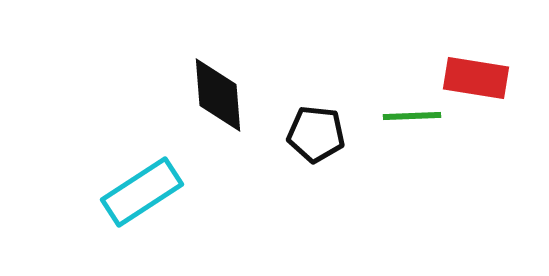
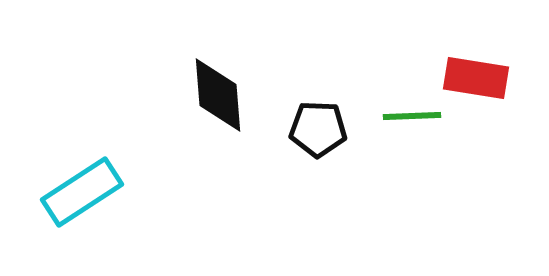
black pentagon: moved 2 px right, 5 px up; rotated 4 degrees counterclockwise
cyan rectangle: moved 60 px left
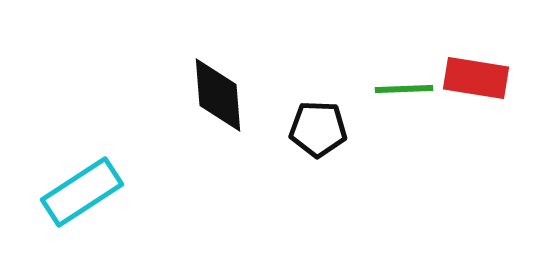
green line: moved 8 px left, 27 px up
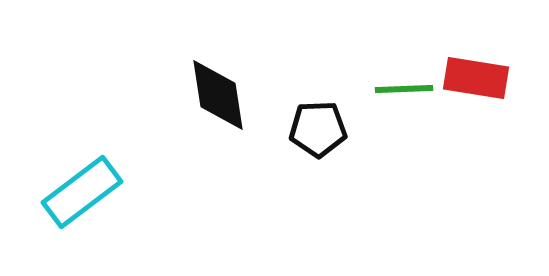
black diamond: rotated 4 degrees counterclockwise
black pentagon: rotated 4 degrees counterclockwise
cyan rectangle: rotated 4 degrees counterclockwise
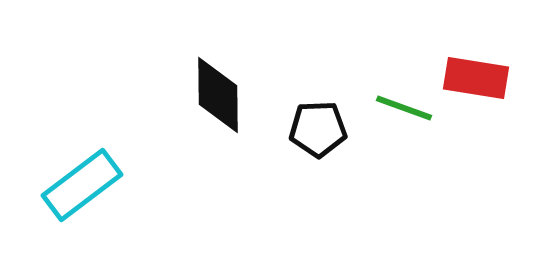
green line: moved 19 px down; rotated 22 degrees clockwise
black diamond: rotated 8 degrees clockwise
cyan rectangle: moved 7 px up
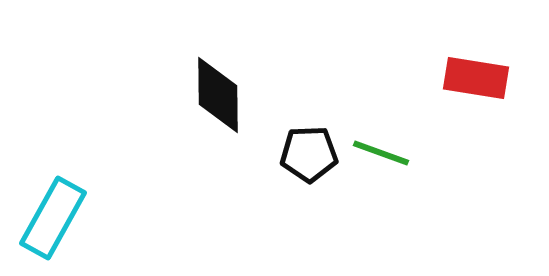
green line: moved 23 px left, 45 px down
black pentagon: moved 9 px left, 25 px down
cyan rectangle: moved 29 px left, 33 px down; rotated 24 degrees counterclockwise
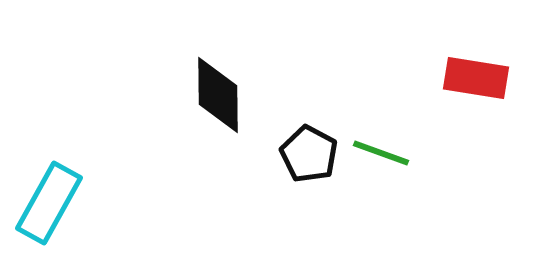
black pentagon: rotated 30 degrees clockwise
cyan rectangle: moved 4 px left, 15 px up
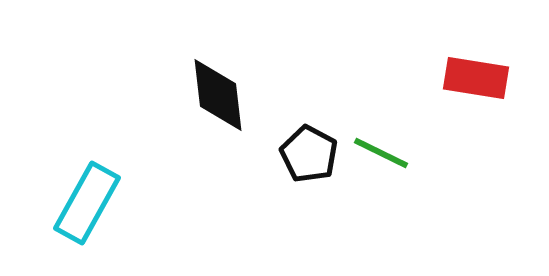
black diamond: rotated 6 degrees counterclockwise
green line: rotated 6 degrees clockwise
cyan rectangle: moved 38 px right
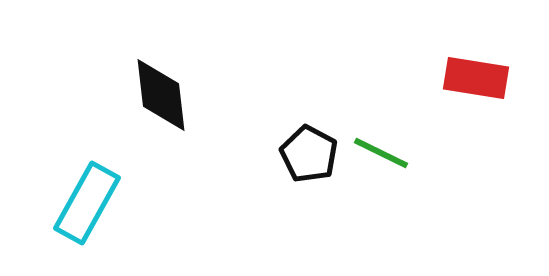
black diamond: moved 57 px left
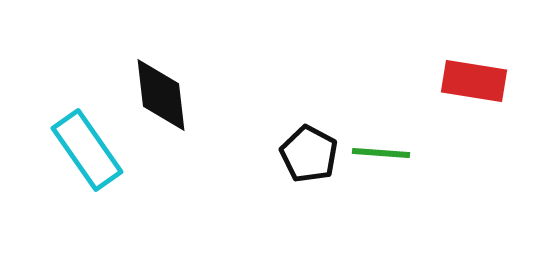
red rectangle: moved 2 px left, 3 px down
green line: rotated 22 degrees counterclockwise
cyan rectangle: moved 53 px up; rotated 64 degrees counterclockwise
